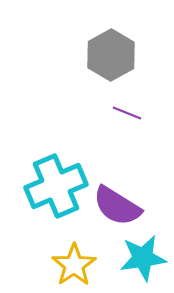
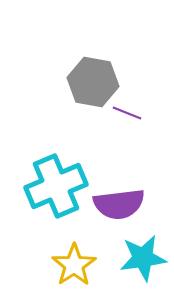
gray hexagon: moved 18 px left, 27 px down; rotated 21 degrees counterclockwise
purple semicircle: moved 2 px right, 2 px up; rotated 39 degrees counterclockwise
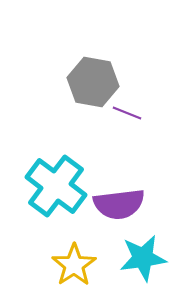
cyan cross: rotated 30 degrees counterclockwise
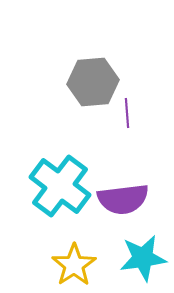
gray hexagon: rotated 15 degrees counterclockwise
purple line: rotated 64 degrees clockwise
cyan cross: moved 4 px right
purple semicircle: moved 4 px right, 5 px up
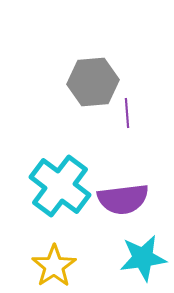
yellow star: moved 20 px left, 1 px down
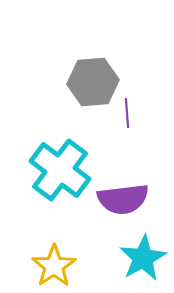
cyan cross: moved 16 px up
cyan star: rotated 21 degrees counterclockwise
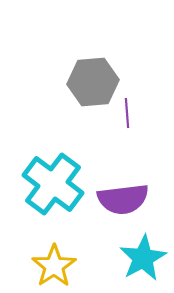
cyan cross: moved 7 px left, 14 px down
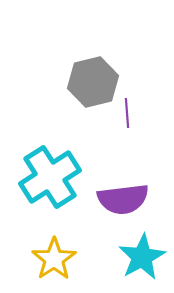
gray hexagon: rotated 9 degrees counterclockwise
cyan cross: moved 3 px left, 7 px up; rotated 20 degrees clockwise
cyan star: moved 1 px left, 1 px up
yellow star: moved 7 px up
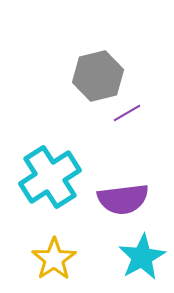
gray hexagon: moved 5 px right, 6 px up
purple line: rotated 64 degrees clockwise
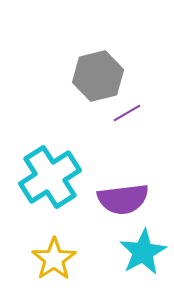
cyan star: moved 1 px right, 5 px up
